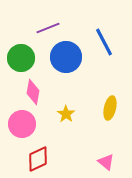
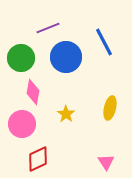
pink triangle: rotated 18 degrees clockwise
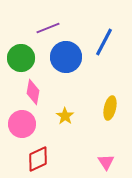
blue line: rotated 56 degrees clockwise
yellow star: moved 1 px left, 2 px down
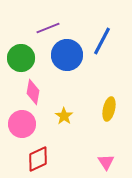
blue line: moved 2 px left, 1 px up
blue circle: moved 1 px right, 2 px up
yellow ellipse: moved 1 px left, 1 px down
yellow star: moved 1 px left
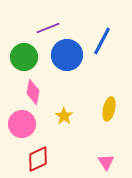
green circle: moved 3 px right, 1 px up
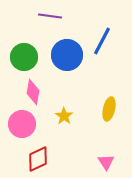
purple line: moved 2 px right, 12 px up; rotated 30 degrees clockwise
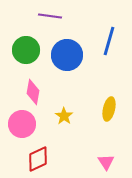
blue line: moved 7 px right; rotated 12 degrees counterclockwise
green circle: moved 2 px right, 7 px up
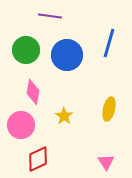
blue line: moved 2 px down
pink circle: moved 1 px left, 1 px down
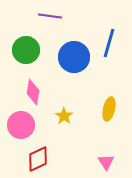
blue circle: moved 7 px right, 2 px down
